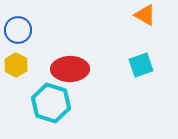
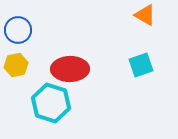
yellow hexagon: rotated 20 degrees clockwise
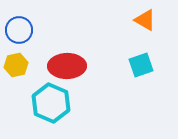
orange triangle: moved 5 px down
blue circle: moved 1 px right
red ellipse: moved 3 px left, 3 px up
cyan hexagon: rotated 6 degrees clockwise
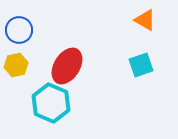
red ellipse: rotated 57 degrees counterclockwise
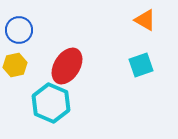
yellow hexagon: moved 1 px left
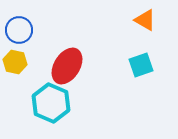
yellow hexagon: moved 3 px up; rotated 25 degrees clockwise
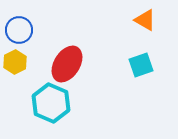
yellow hexagon: rotated 20 degrees clockwise
red ellipse: moved 2 px up
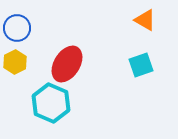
blue circle: moved 2 px left, 2 px up
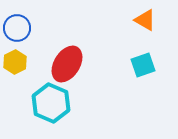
cyan square: moved 2 px right
